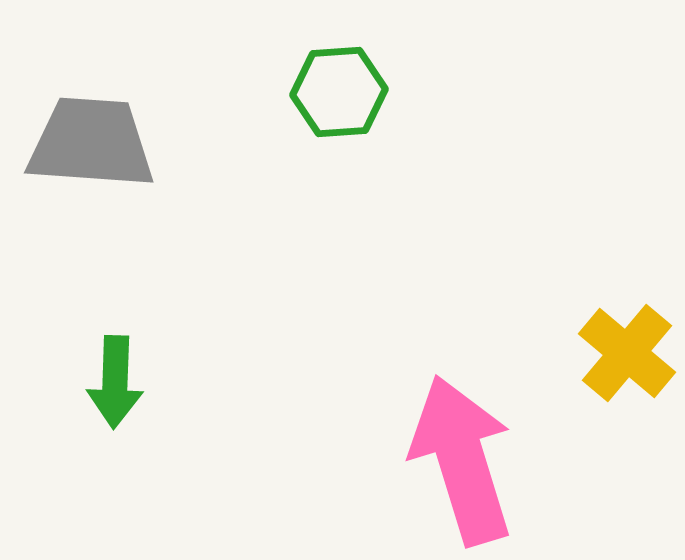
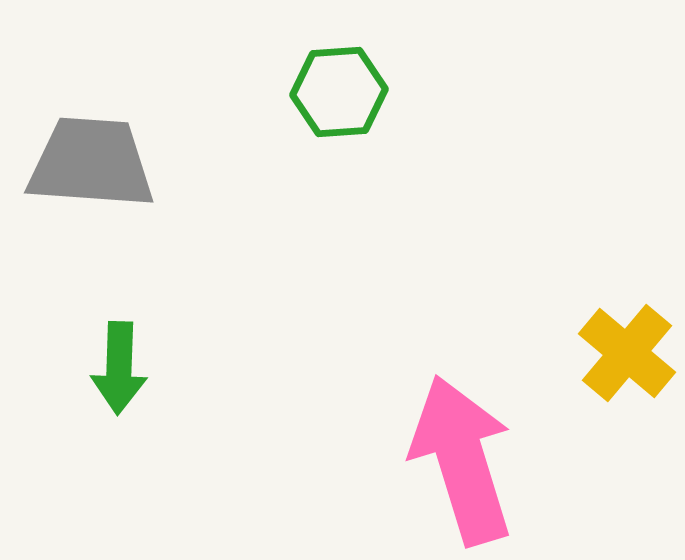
gray trapezoid: moved 20 px down
green arrow: moved 4 px right, 14 px up
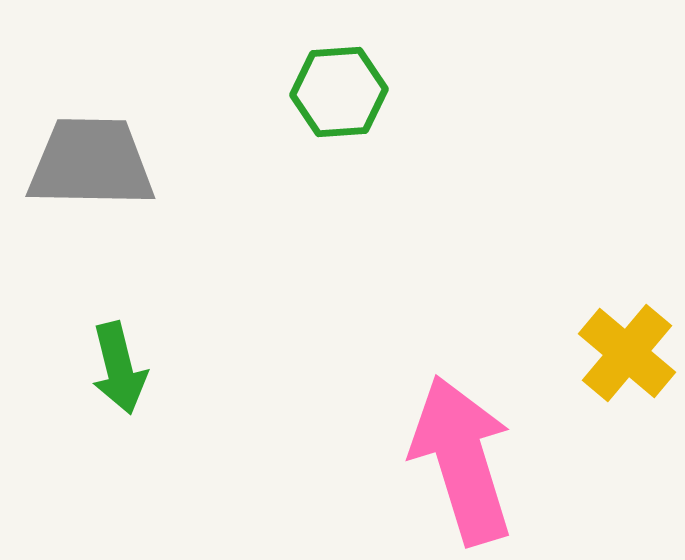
gray trapezoid: rotated 3 degrees counterclockwise
green arrow: rotated 16 degrees counterclockwise
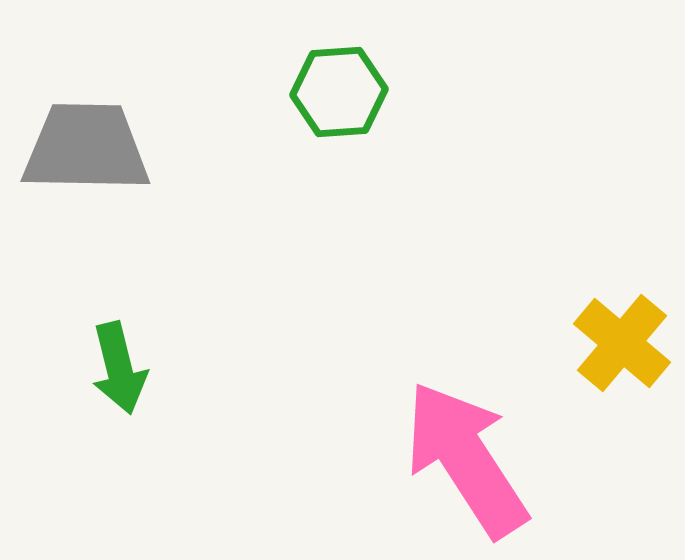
gray trapezoid: moved 5 px left, 15 px up
yellow cross: moved 5 px left, 10 px up
pink arrow: moved 4 px right, 1 px up; rotated 16 degrees counterclockwise
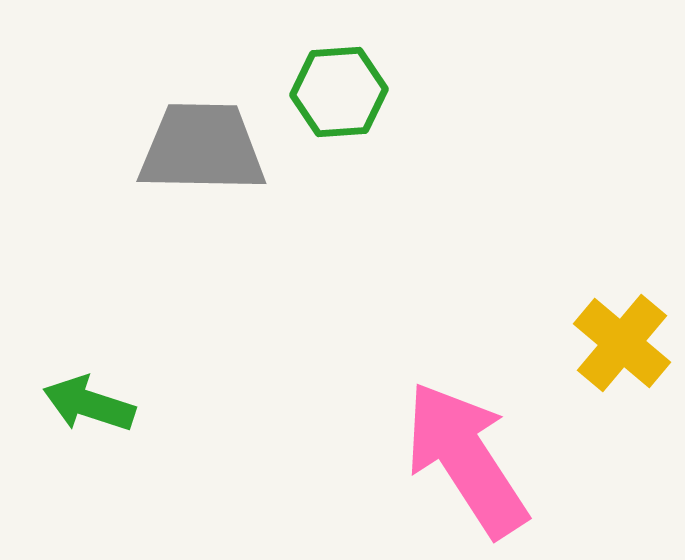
gray trapezoid: moved 116 px right
green arrow: moved 30 px left, 36 px down; rotated 122 degrees clockwise
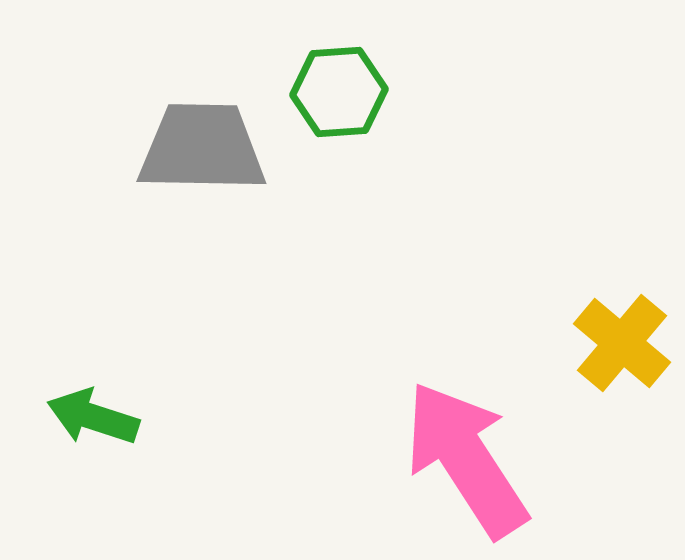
green arrow: moved 4 px right, 13 px down
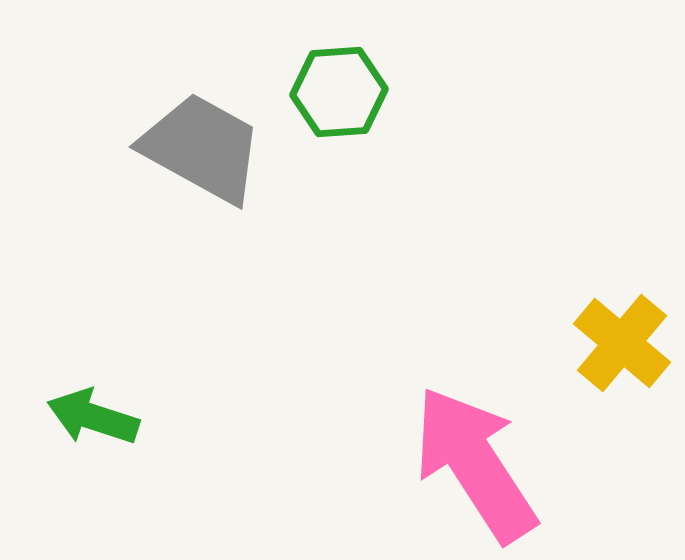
gray trapezoid: rotated 28 degrees clockwise
pink arrow: moved 9 px right, 5 px down
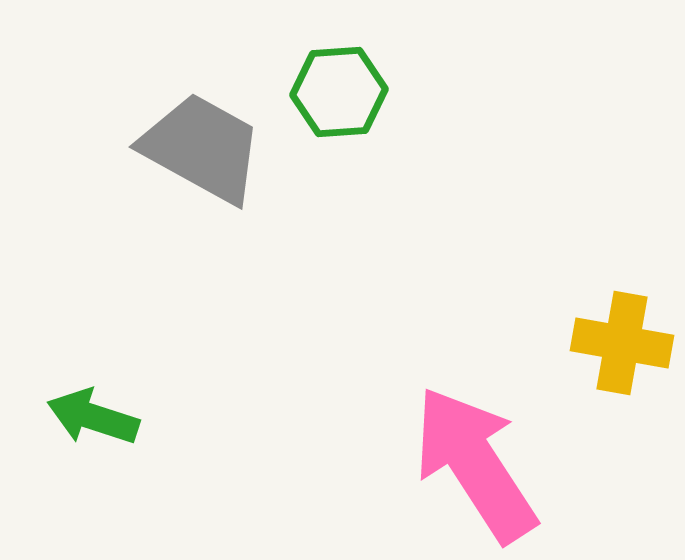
yellow cross: rotated 30 degrees counterclockwise
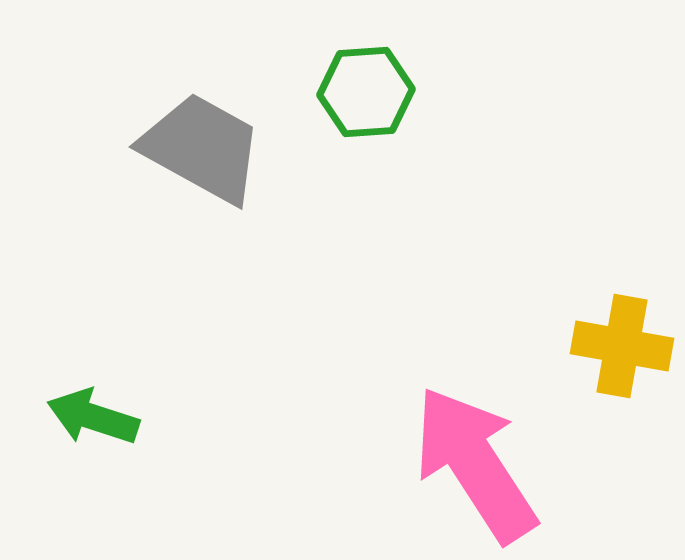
green hexagon: moved 27 px right
yellow cross: moved 3 px down
